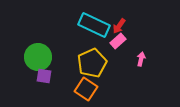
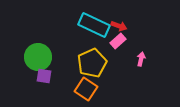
red arrow: rotated 105 degrees counterclockwise
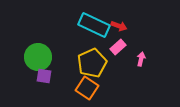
pink rectangle: moved 6 px down
orange square: moved 1 px right, 1 px up
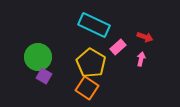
red arrow: moved 26 px right, 11 px down
yellow pentagon: moved 1 px left; rotated 16 degrees counterclockwise
purple square: rotated 21 degrees clockwise
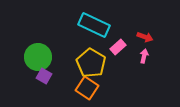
pink arrow: moved 3 px right, 3 px up
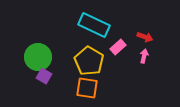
yellow pentagon: moved 2 px left, 2 px up
orange square: rotated 25 degrees counterclockwise
